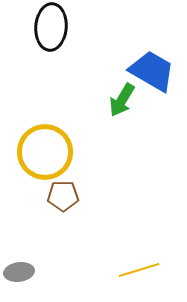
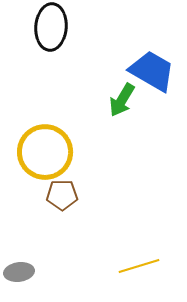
brown pentagon: moved 1 px left, 1 px up
yellow line: moved 4 px up
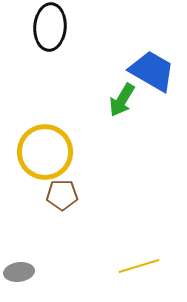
black ellipse: moved 1 px left
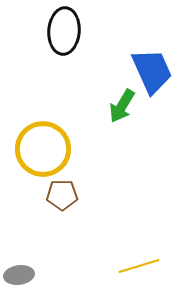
black ellipse: moved 14 px right, 4 px down
blue trapezoid: rotated 36 degrees clockwise
green arrow: moved 6 px down
yellow circle: moved 2 px left, 3 px up
gray ellipse: moved 3 px down
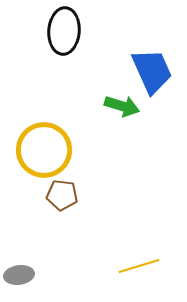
green arrow: rotated 104 degrees counterclockwise
yellow circle: moved 1 px right, 1 px down
brown pentagon: rotated 8 degrees clockwise
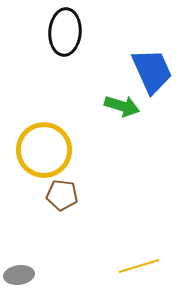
black ellipse: moved 1 px right, 1 px down
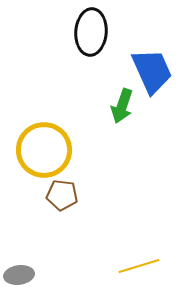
black ellipse: moved 26 px right
green arrow: rotated 92 degrees clockwise
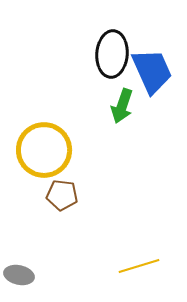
black ellipse: moved 21 px right, 22 px down
gray ellipse: rotated 20 degrees clockwise
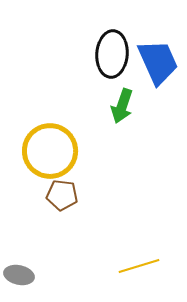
blue trapezoid: moved 6 px right, 9 px up
yellow circle: moved 6 px right, 1 px down
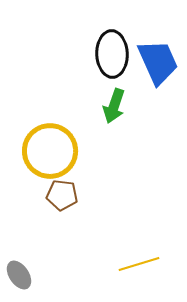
black ellipse: rotated 6 degrees counterclockwise
green arrow: moved 8 px left
yellow line: moved 2 px up
gray ellipse: rotated 44 degrees clockwise
